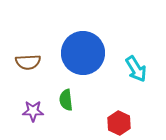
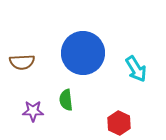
brown semicircle: moved 6 px left
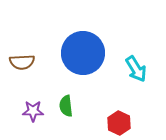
green semicircle: moved 6 px down
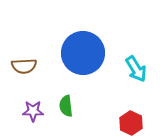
brown semicircle: moved 2 px right, 4 px down
red hexagon: moved 12 px right
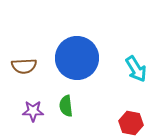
blue circle: moved 6 px left, 5 px down
red hexagon: rotated 15 degrees counterclockwise
